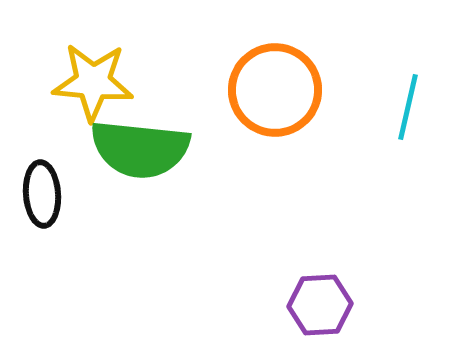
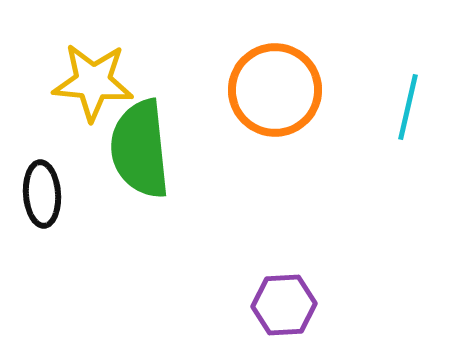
green semicircle: rotated 78 degrees clockwise
purple hexagon: moved 36 px left
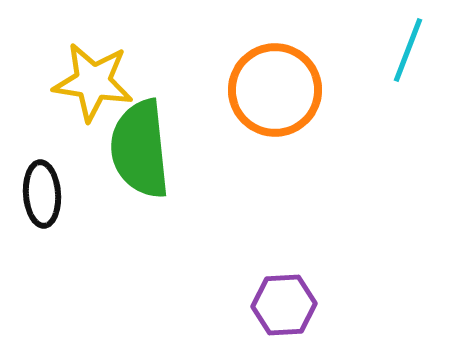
yellow star: rotated 4 degrees clockwise
cyan line: moved 57 px up; rotated 8 degrees clockwise
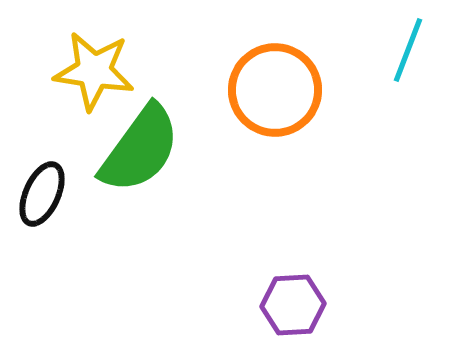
yellow star: moved 1 px right, 11 px up
green semicircle: rotated 138 degrees counterclockwise
black ellipse: rotated 28 degrees clockwise
purple hexagon: moved 9 px right
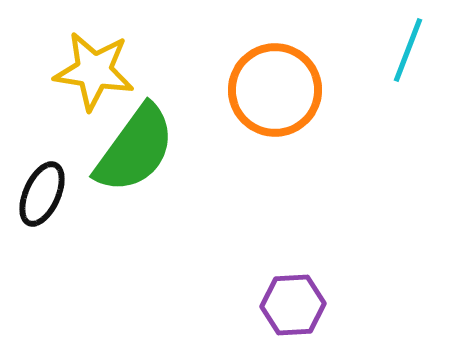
green semicircle: moved 5 px left
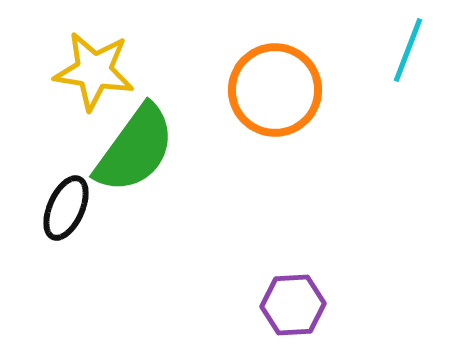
black ellipse: moved 24 px right, 14 px down
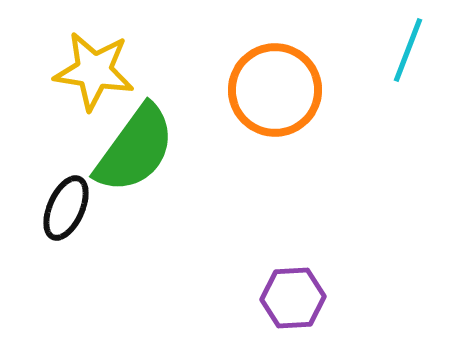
purple hexagon: moved 7 px up
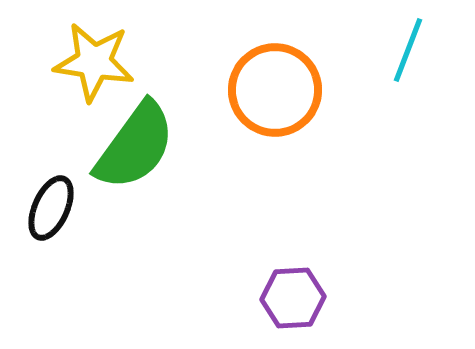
yellow star: moved 9 px up
green semicircle: moved 3 px up
black ellipse: moved 15 px left
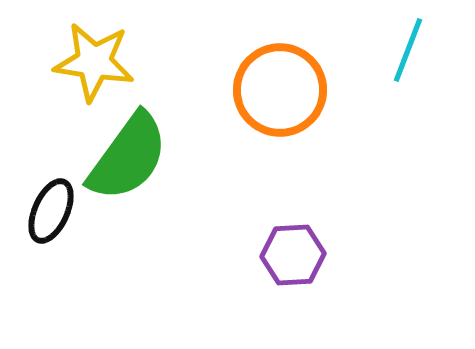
orange circle: moved 5 px right
green semicircle: moved 7 px left, 11 px down
black ellipse: moved 3 px down
purple hexagon: moved 43 px up
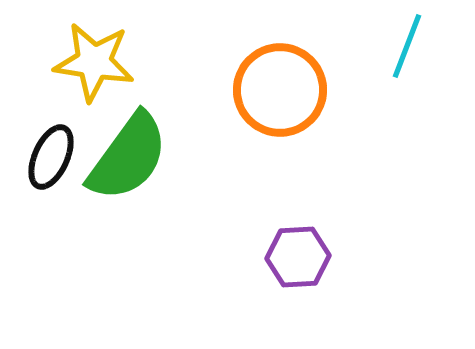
cyan line: moved 1 px left, 4 px up
black ellipse: moved 54 px up
purple hexagon: moved 5 px right, 2 px down
